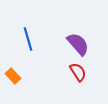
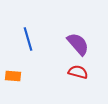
red semicircle: rotated 42 degrees counterclockwise
orange rectangle: rotated 42 degrees counterclockwise
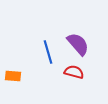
blue line: moved 20 px right, 13 px down
red semicircle: moved 4 px left
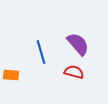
blue line: moved 7 px left
orange rectangle: moved 2 px left, 1 px up
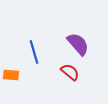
blue line: moved 7 px left
red semicircle: moved 4 px left; rotated 24 degrees clockwise
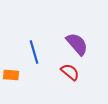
purple semicircle: moved 1 px left
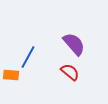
purple semicircle: moved 3 px left
blue line: moved 6 px left, 5 px down; rotated 45 degrees clockwise
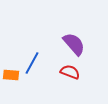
blue line: moved 4 px right, 6 px down
red semicircle: rotated 18 degrees counterclockwise
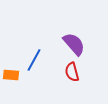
blue line: moved 2 px right, 3 px up
red semicircle: moved 2 px right; rotated 126 degrees counterclockwise
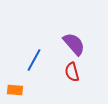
orange rectangle: moved 4 px right, 15 px down
